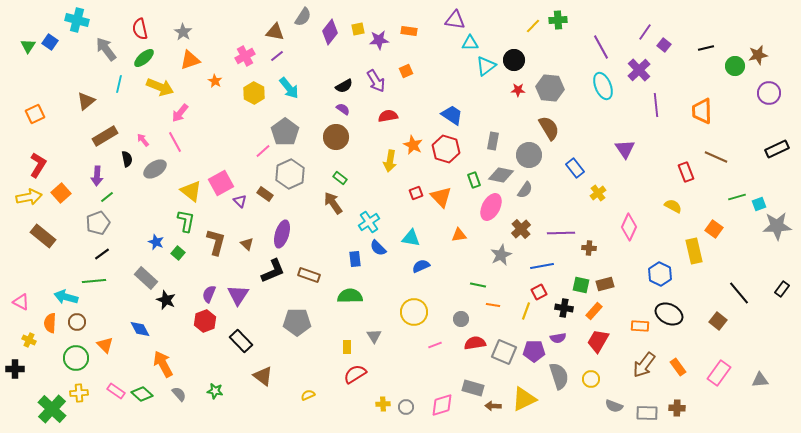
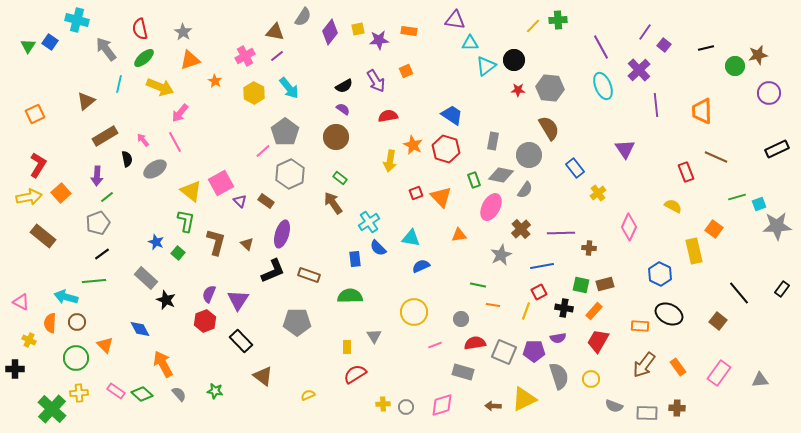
brown rectangle at (265, 194): moved 1 px right, 7 px down
purple triangle at (238, 295): moved 5 px down
gray rectangle at (473, 388): moved 10 px left, 16 px up
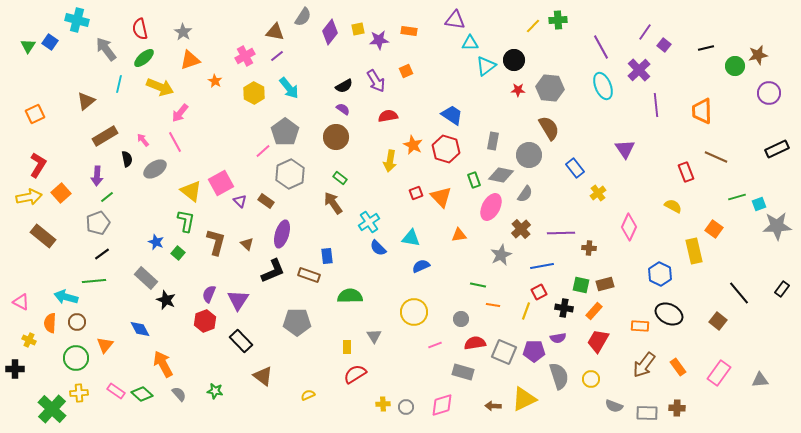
gray semicircle at (525, 190): moved 4 px down
blue rectangle at (355, 259): moved 28 px left, 3 px up
orange triangle at (105, 345): rotated 24 degrees clockwise
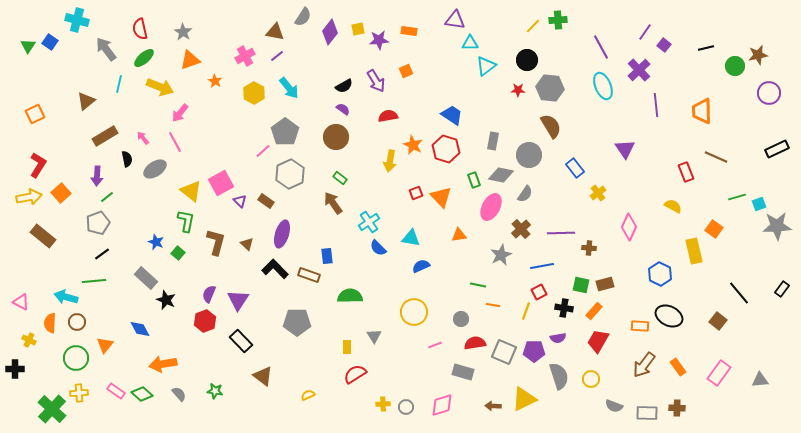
black circle at (514, 60): moved 13 px right
brown semicircle at (549, 128): moved 2 px right, 2 px up
pink arrow at (143, 140): moved 2 px up
black L-shape at (273, 271): moved 2 px right, 2 px up; rotated 112 degrees counterclockwise
black ellipse at (669, 314): moved 2 px down
orange arrow at (163, 364): rotated 72 degrees counterclockwise
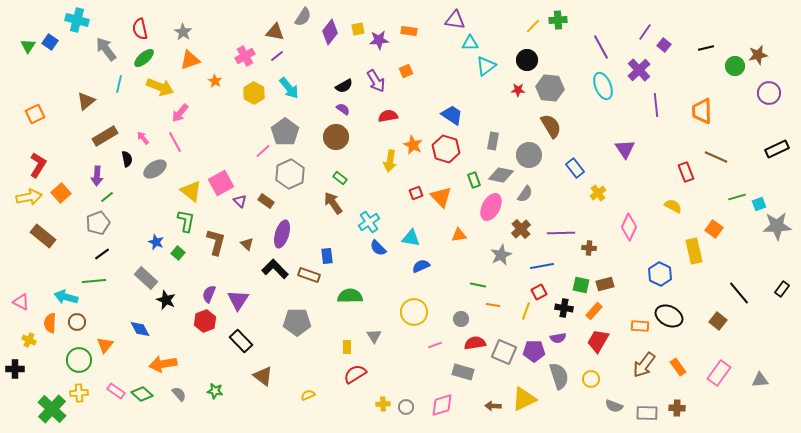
green circle at (76, 358): moved 3 px right, 2 px down
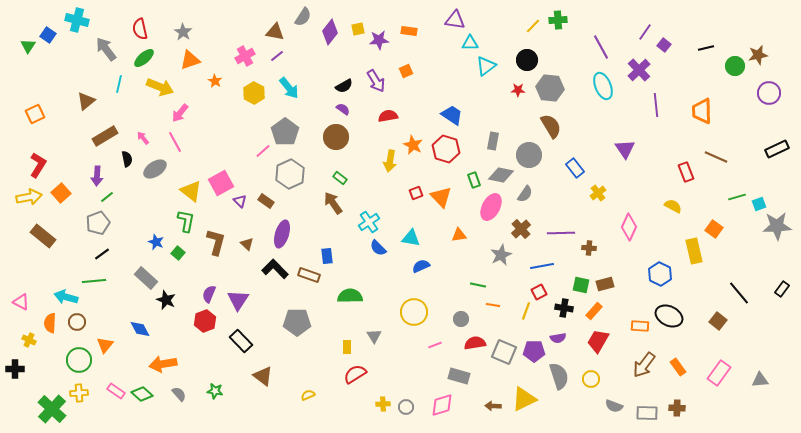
blue square at (50, 42): moved 2 px left, 7 px up
gray rectangle at (463, 372): moved 4 px left, 4 px down
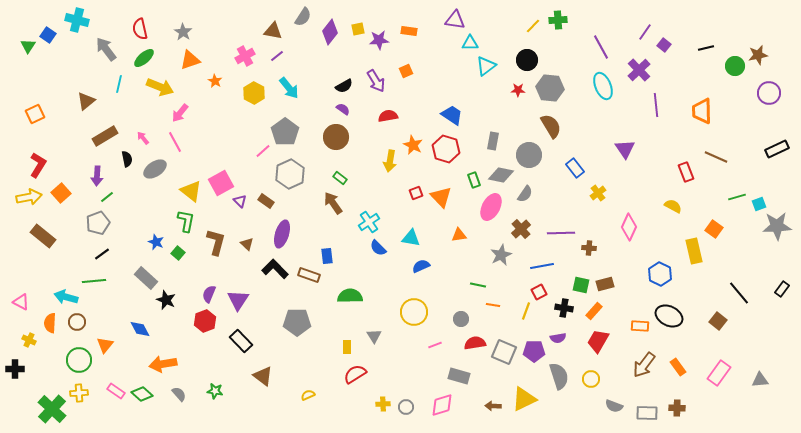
brown triangle at (275, 32): moved 2 px left, 1 px up
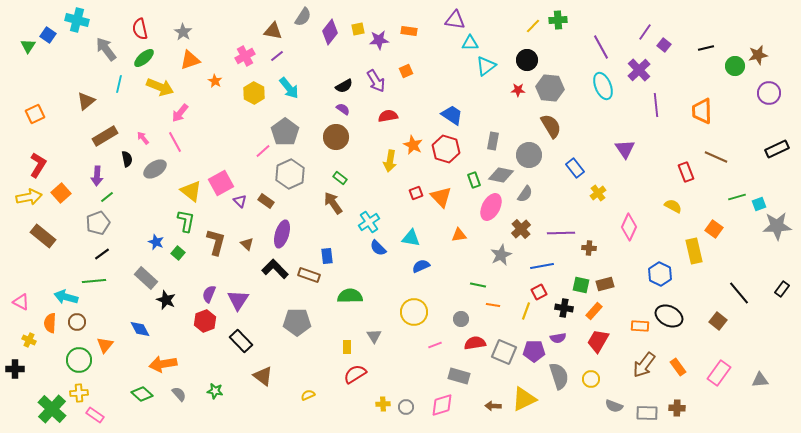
pink rectangle at (116, 391): moved 21 px left, 24 px down
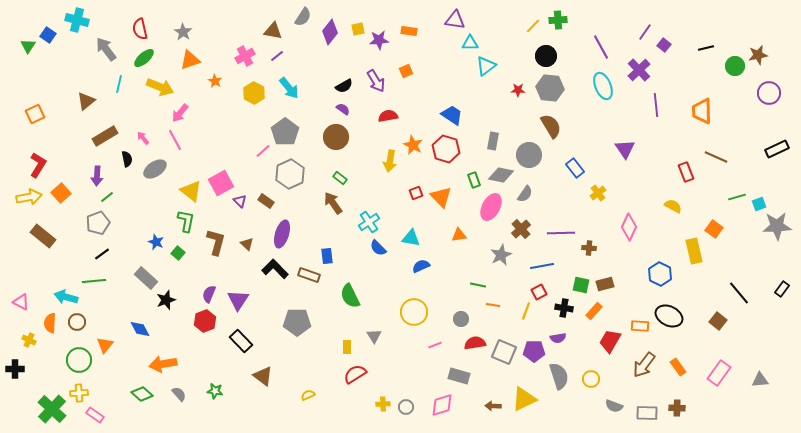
black circle at (527, 60): moved 19 px right, 4 px up
pink line at (175, 142): moved 2 px up
green semicircle at (350, 296): rotated 115 degrees counterclockwise
black star at (166, 300): rotated 30 degrees clockwise
red trapezoid at (598, 341): moved 12 px right
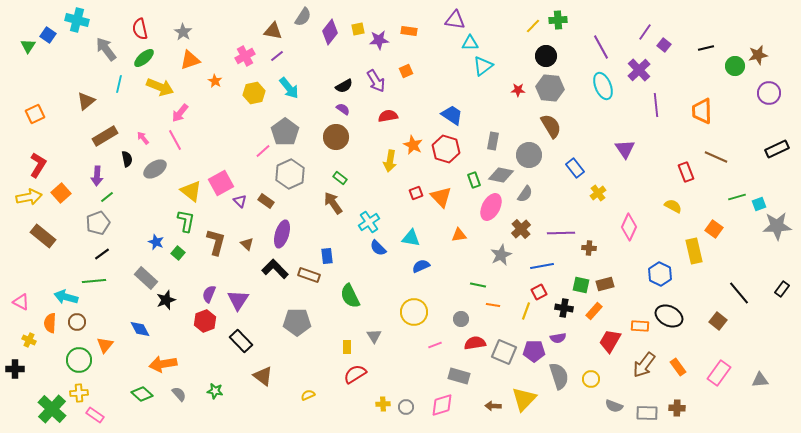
cyan triangle at (486, 66): moved 3 px left
yellow hexagon at (254, 93): rotated 20 degrees clockwise
yellow triangle at (524, 399): rotated 20 degrees counterclockwise
